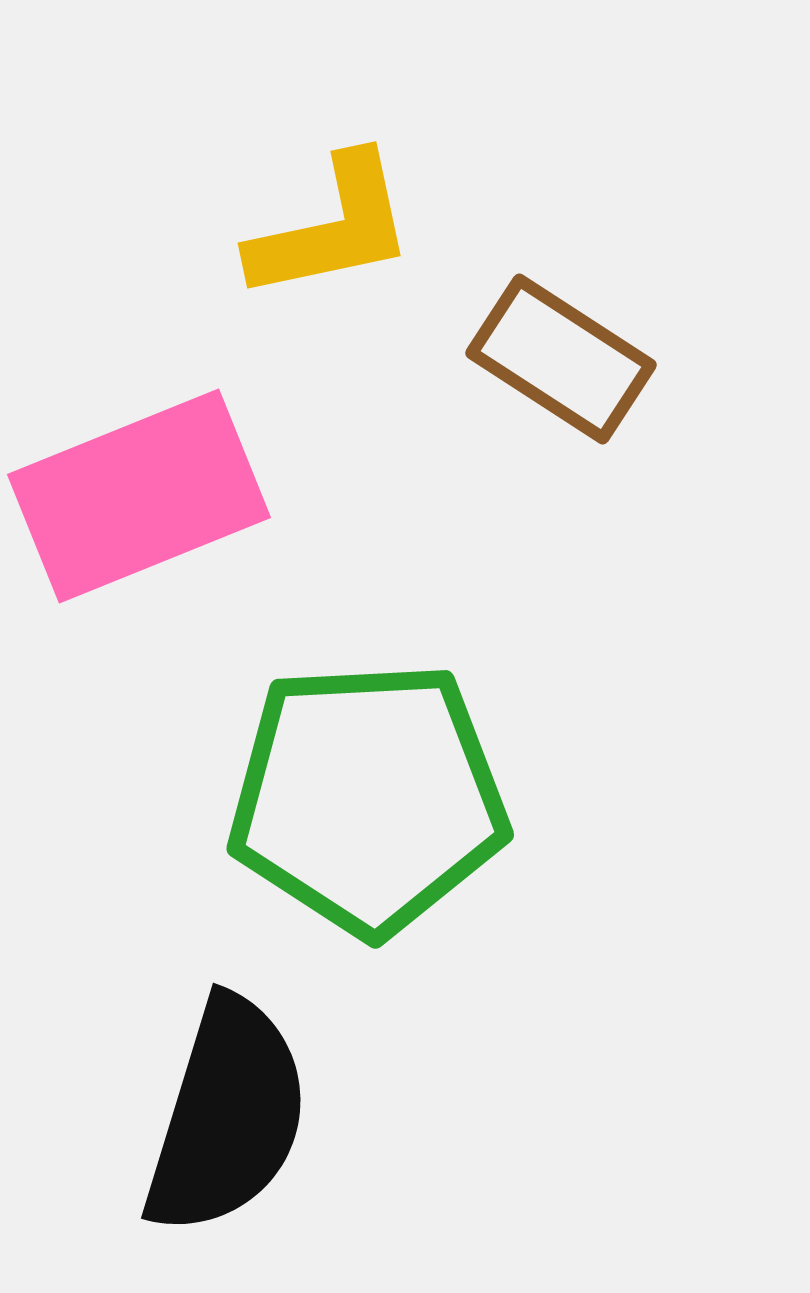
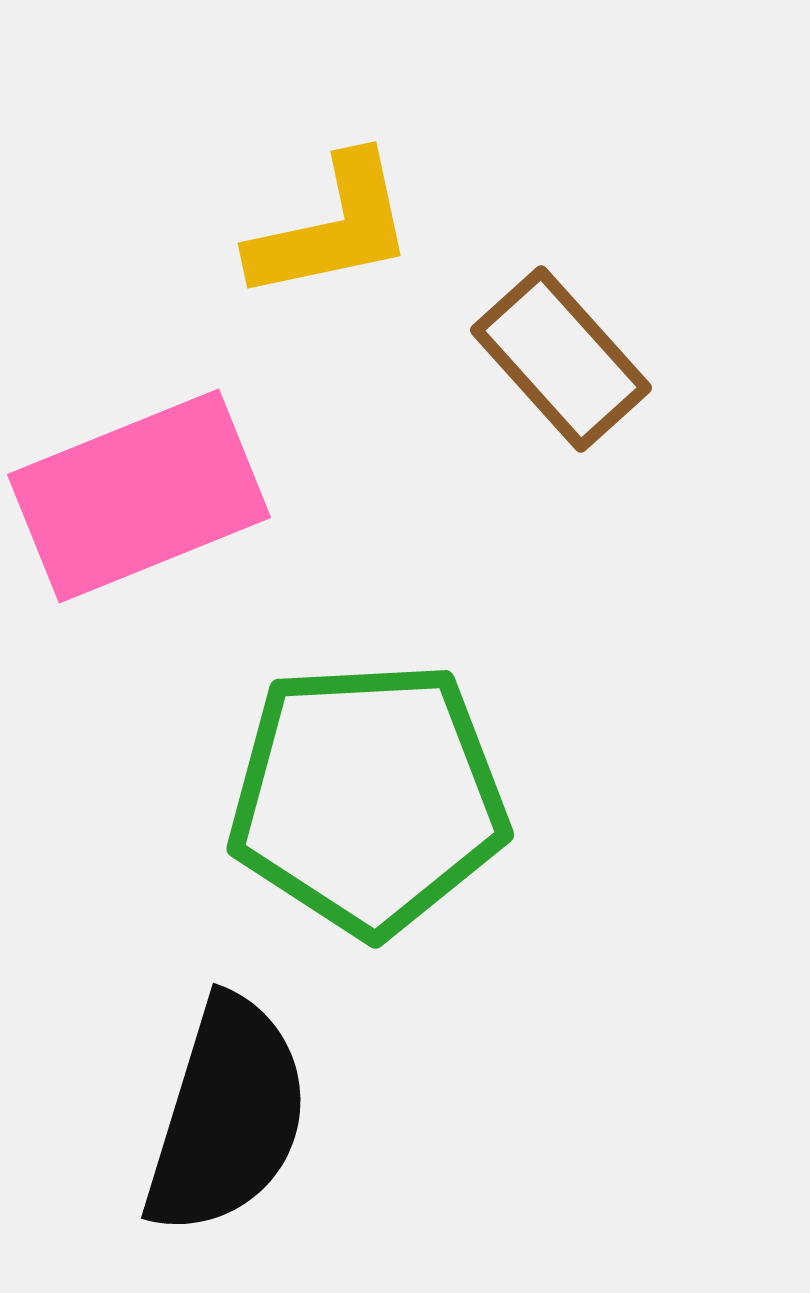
brown rectangle: rotated 15 degrees clockwise
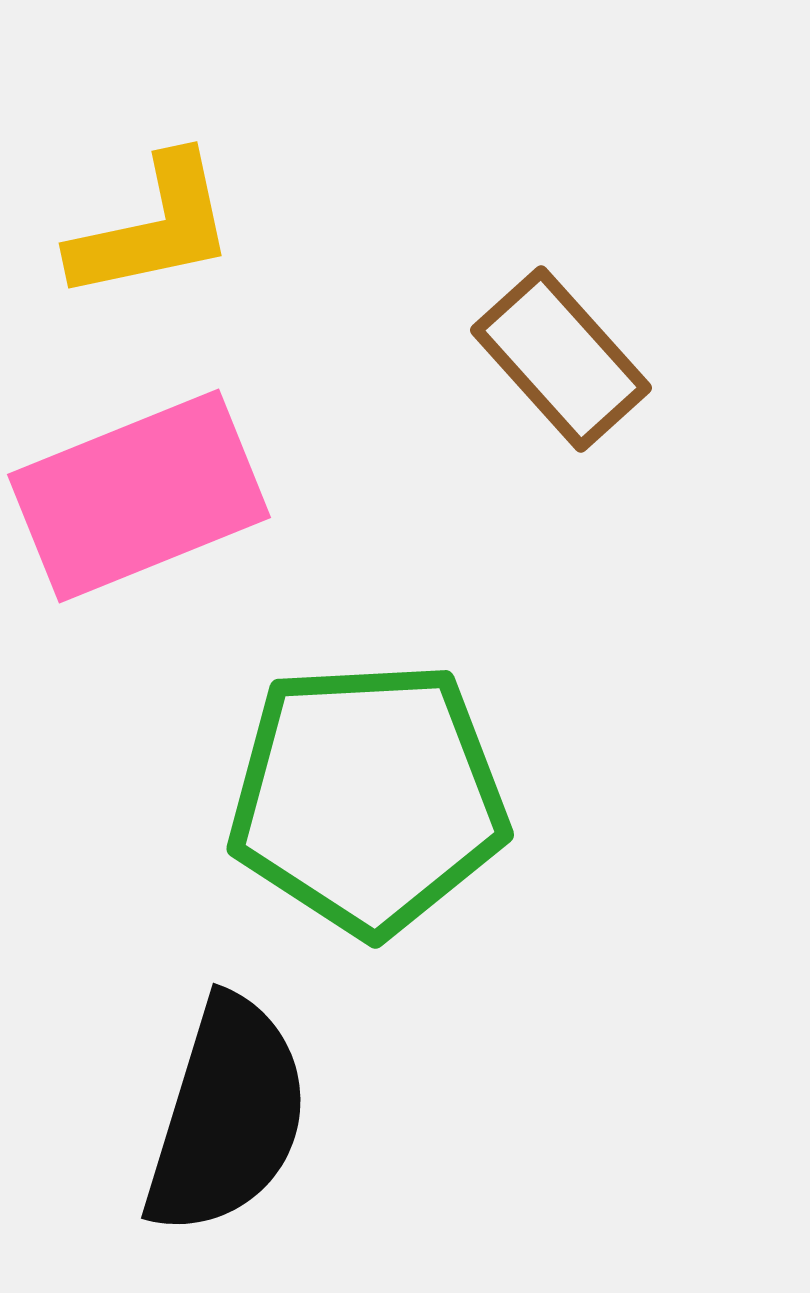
yellow L-shape: moved 179 px left
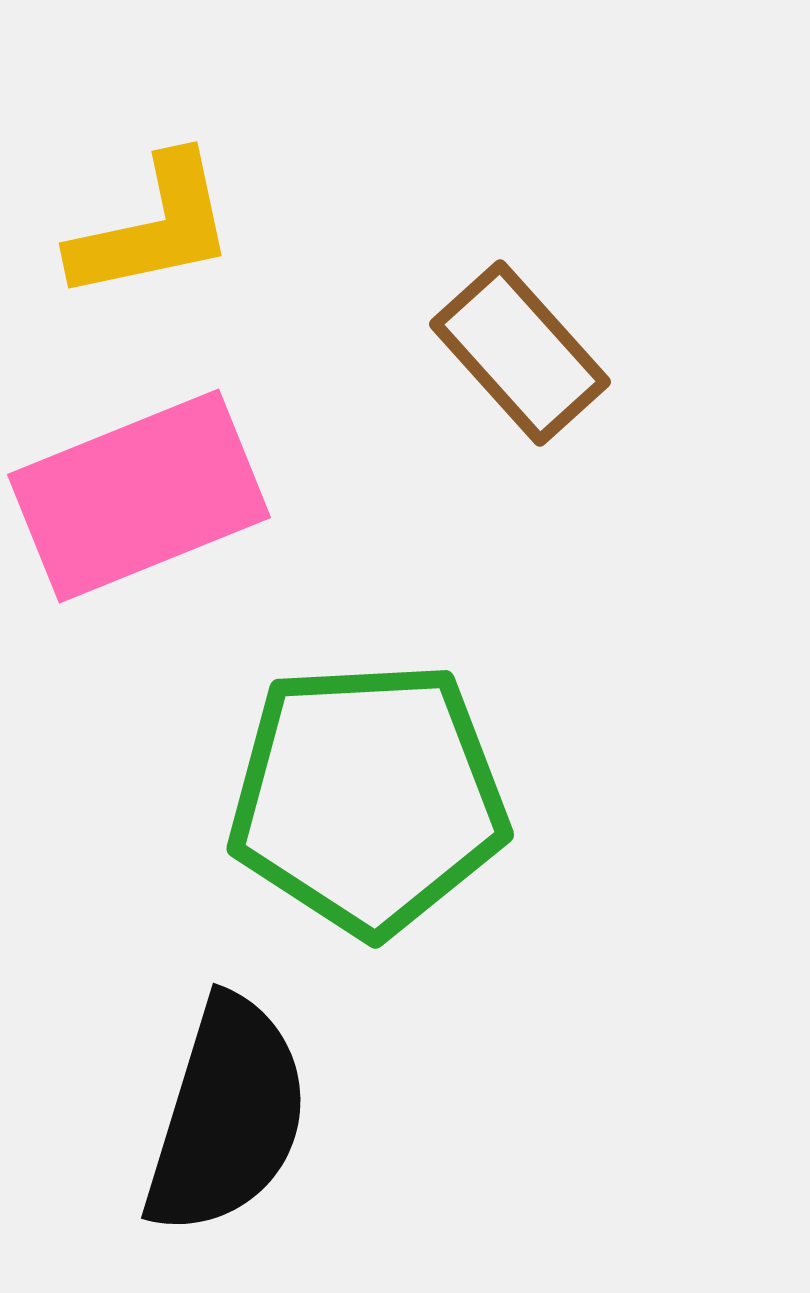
brown rectangle: moved 41 px left, 6 px up
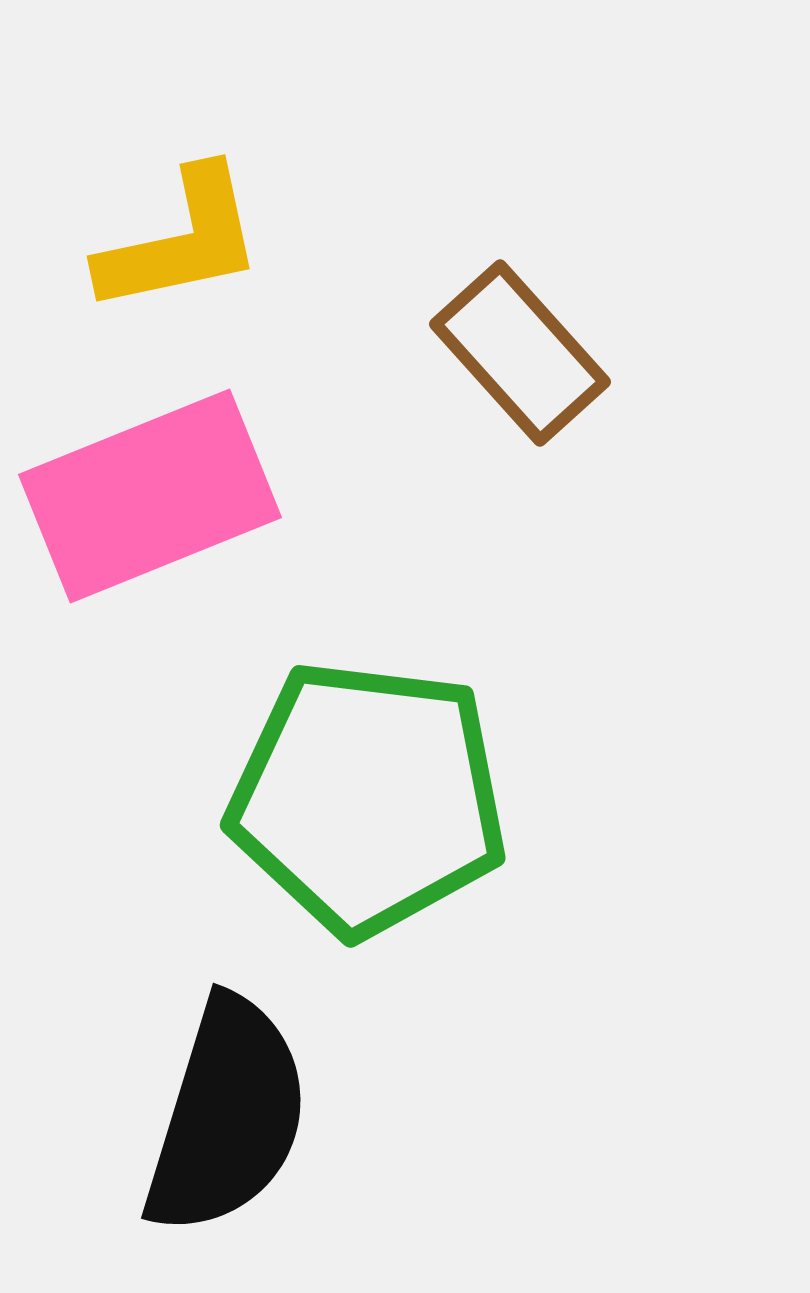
yellow L-shape: moved 28 px right, 13 px down
pink rectangle: moved 11 px right
green pentagon: rotated 10 degrees clockwise
